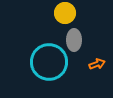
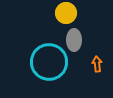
yellow circle: moved 1 px right
orange arrow: rotated 77 degrees counterclockwise
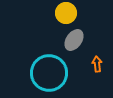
gray ellipse: rotated 35 degrees clockwise
cyan circle: moved 11 px down
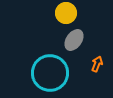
orange arrow: rotated 28 degrees clockwise
cyan circle: moved 1 px right
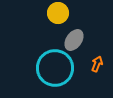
yellow circle: moved 8 px left
cyan circle: moved 5 px right, 5 px up
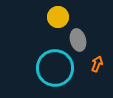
yellow circle: moved 4 px down
gray ellipse: moved 4 px right; rotated 50 degrees counterclockwise
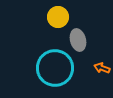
orange arrow: moved 5 px right, 4 px down; rotated 91 degrees counterclockwise
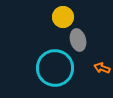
yellow circle: moved 5 px right
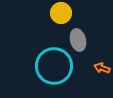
yellow circle: moved 2 px left, 4 px up
cyan circle: moved 1 px left, 2 px up
